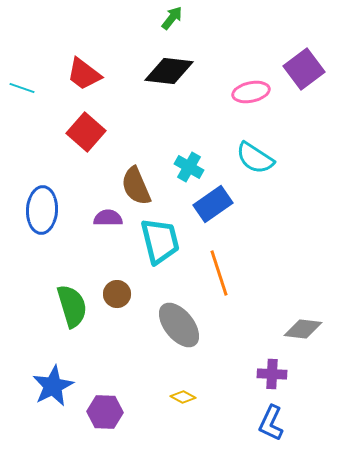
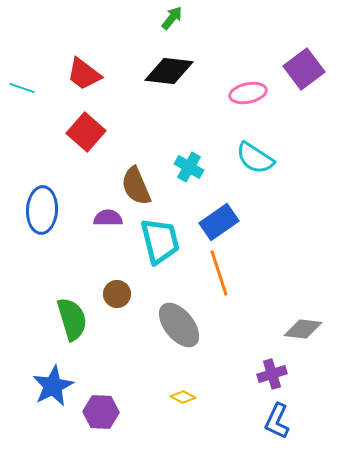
pink ellipse: moved 3 px left, 1 px down
blue rectangle: moved 6 px right, 18 px down
green semicircle: moved 13 px down
purple cross: rotated 20 degrees counterclockwise
purple hexagon: moved 4 px left
blue L-shape: moved 6 px right, 2 px up
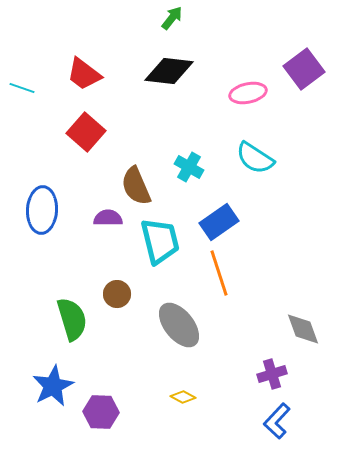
gray diamond: rotated 63 degrees clockwise
blue L-shape: rotated 18 degrees clockwise
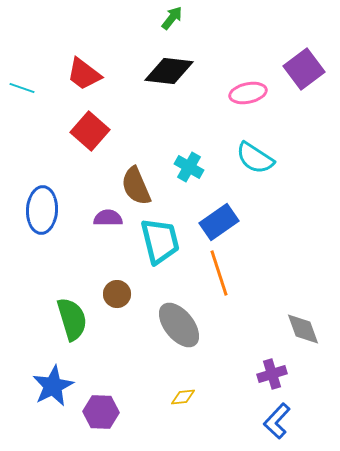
red square: moved 4 px right, 1 px up
yellow diamond: rotated 35 degrees counterclockwise
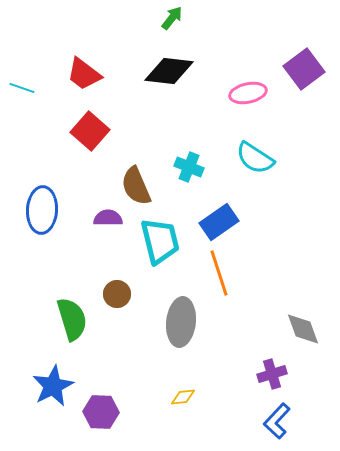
cyan cross: rotated 8 degrees counterclockwise
gray ellipse: moved 2 px right, 3 px up; rotated 45 degrees clockwise
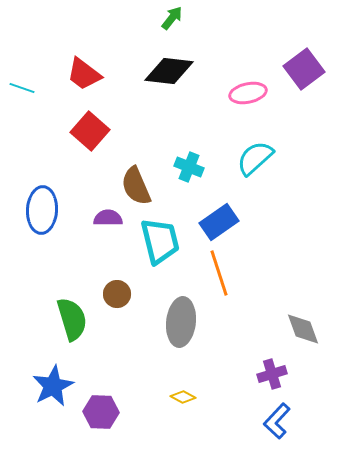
cyan semicircle: rotated 105 degrees clockwise
yellow diamond: rotated 35 degrees clockwise
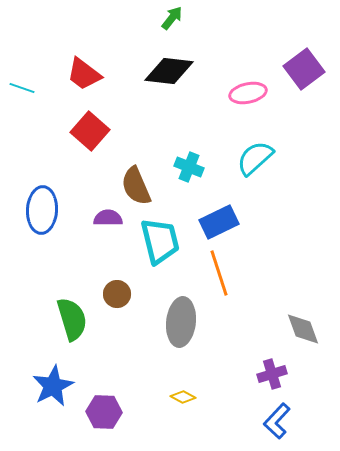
blue rectangle: rotated 9 degrees clockwise
purple hexagon: moved 3 px right
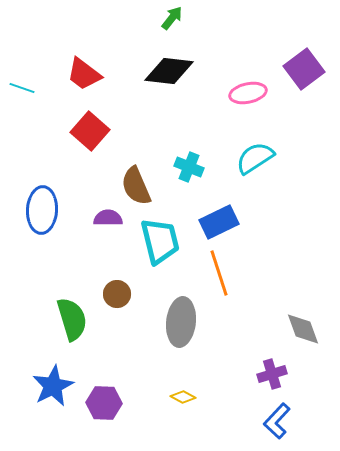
cyan semicircle: rotated 9 degrees clockwise
purple hexagon: moved 9 px up
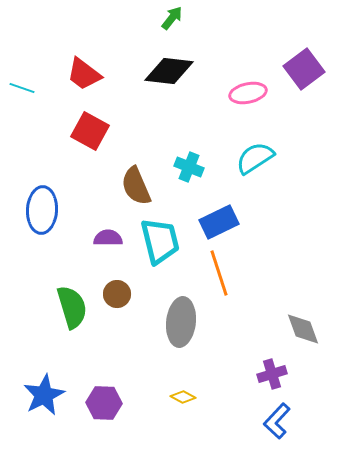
red square: rotated 12 degrees counterclockwise
purple semicircle: moved 20 px down
green semicircle: moved 12 px up
blue star: moved 9 px left, 9 px down
